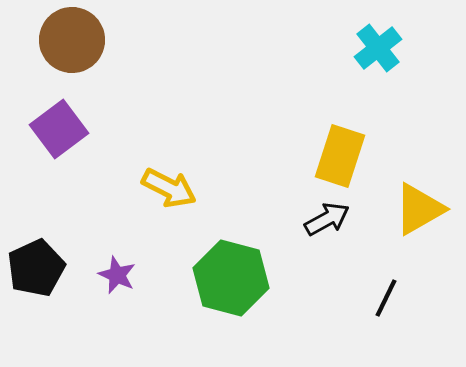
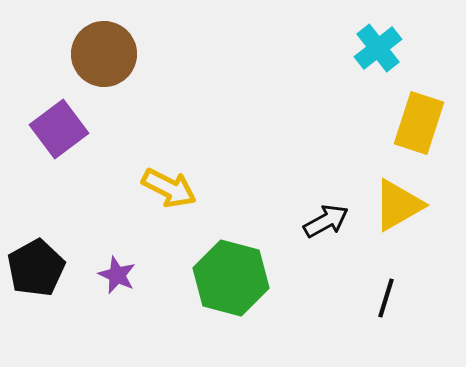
brown circle: moved 32 px right, 14 px down
yellow rectangle: moved 79 px right, 33 px up
yellow triangle: moved 21 px left, 4 px up
black arrow: moved 1 px left, 2 px down
black pentagon: rotated 4 degrees counterclockwise
black line: rotated 9 degrees counterclockwise
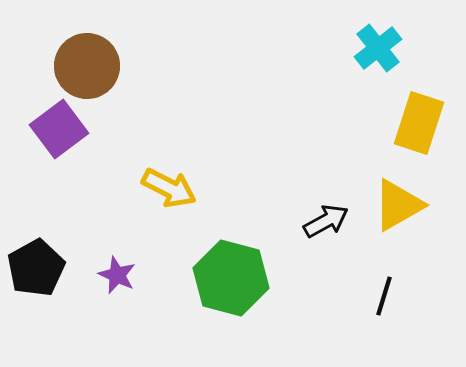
brown circle: moved 17 px left, 12 px down
black line: moved 2 px left, 2 px up
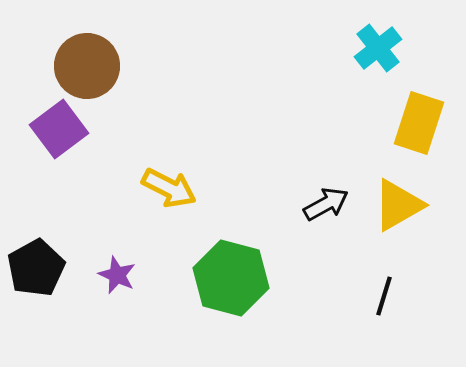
black arrow: moved 17 px up
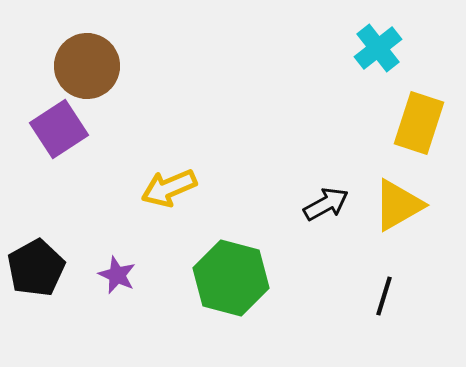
purple square: rotated 4 degrees clockwise
yellow arrow: rotated 130 degrees clockwise
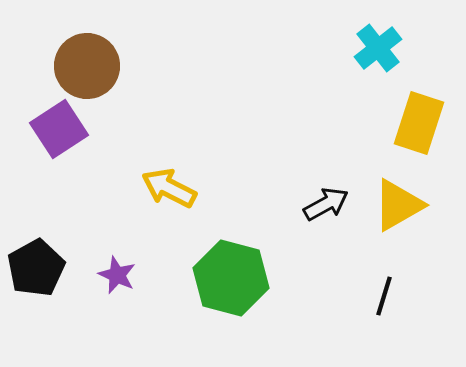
yellow arrow: rotated 50 degrees clockwise
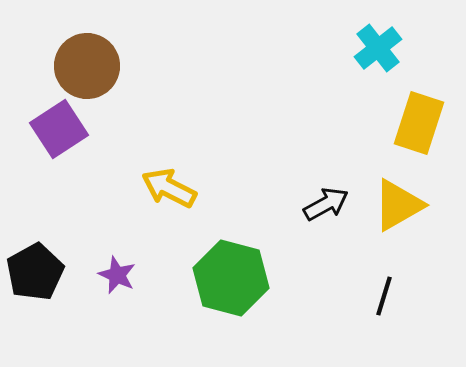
black pentagon: moved 1 px left, 4 px down
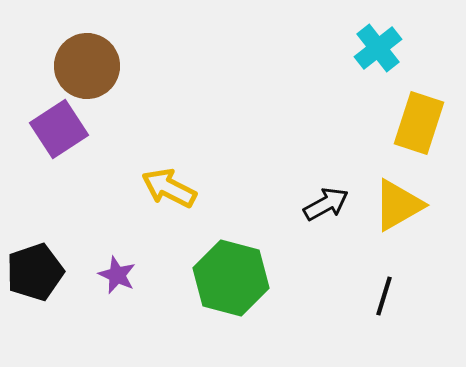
black pentagon: rotated 10 degrees clockwise
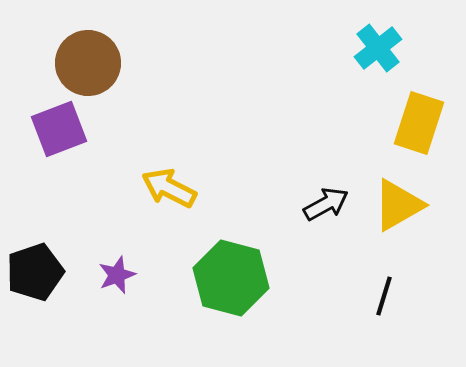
brown circle: moved 1 px right, 3 px up
purple square: rotated 12 degrees clockwise
purple star: rotated 27 degrees clockwise
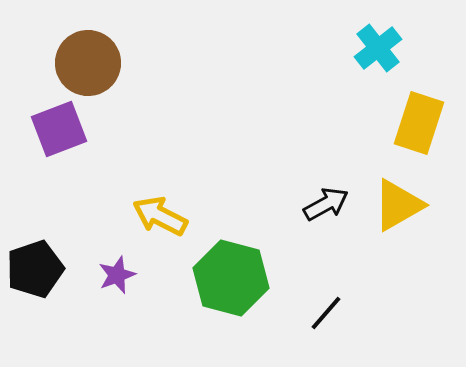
yellow arrow: moved 9 px left, 28 px down
black pentagon: moved 3 px up
black line: moved 58 px left, 17 px down; rotated 24 degrees clockwise
